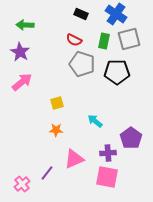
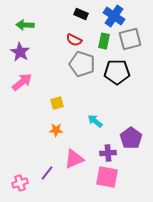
blue cross: moved 2 px left, 2 px down
gray square: moved 1 px right
pink cross: moved 2 px left, 1 px up; rotated 21 degrees clockwise
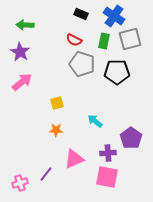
purple line: moved 1 px left, 1 px down
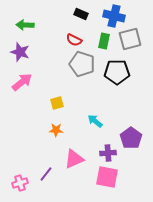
blue cross: rotated 20 degrees counterclockwise
purple star: rotated 12 degrees counterclockwise
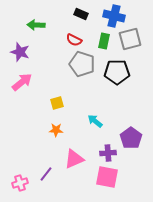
green arrow: moved 11 px right
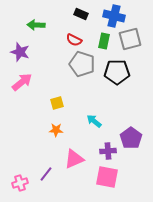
cyan arrow: moved 1 px left
purple cross: moved 2 px up
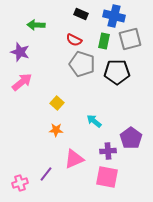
yellow square: rotated 32 degrees counterclockwise
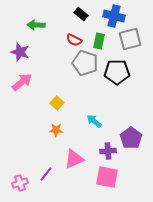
black rectangle: rotated 16 degrees clockwise
green rectangle: moved 5 px left
gray pentagon: moved 3 px right, 1 px up
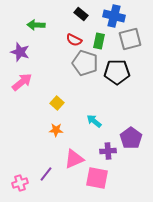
pink square: moved 10 px left, 1 px down
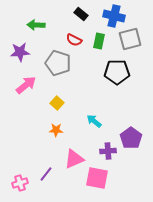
purple star: rotated 24 degrees counterclockwise
gray pentagon: moved 27 px left
pink arrow: moved 4 px right, 3 px down
